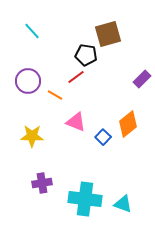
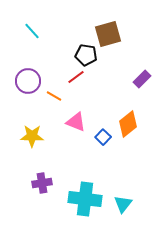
orange line: moved 1 px left, 1 px down
cyan triangle: rotated 48 degrees clockwise
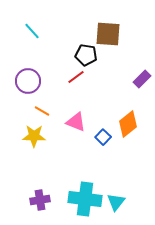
brown square: rotated 20 degrees clockwise
orange line: moved 12 px left, 15 px down
yellow star: moved 2 px right
purple cross: moved 2 px left, 17 px down
cyan triangle: moved 7 px left, 2 px up
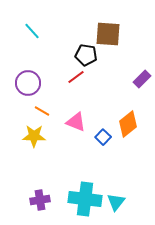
purple circle: moved 2 px down
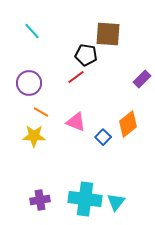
purple circle: moved 1 px right
orange line: moved 1 px left, 1 px down
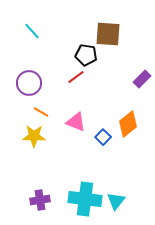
cyan triangle: moved 1 px up
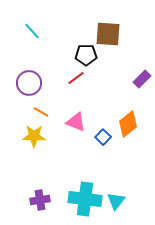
black pentagon: rotated 10 degrees counterclockwise
red line: moved 1 px down
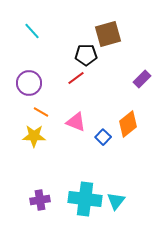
brown square: rotated 20 degrees counterclockwise
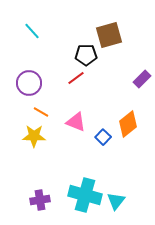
brown square: moved 1 px right, 1 px down
cyan cross: moved 4 px up; rotated 8 degrees clockwise
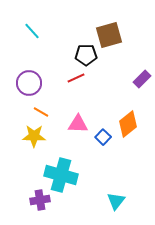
red line: rotated 12 degrees clockwise
pink triangle: moved 2 px right, 2 px down; rotated 20 degrees counterclockwise
cyan cross: moved 24 px left, 20 px up
